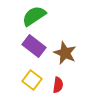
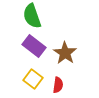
green semicircle: moved 2 px left; rotated 75 degrees counterclockwise
brown star: rotated 10 degrees clockwise
yellow square: moved 1 px right, 1 px up
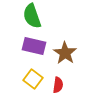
purple rectangle: rotated 25 degrees counterclockwise
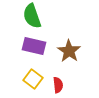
brown star: moved 4 px right, 2 px up
red semicircle: rotated 14 degrees counterclockwise
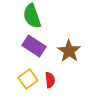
purple rectangle: rotated 20 degrees clockwise
yellow square: moved 5 px left; rotated 18 degrees clockwise
red semicircle: moved 8 px left, 5 px up
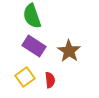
yellow square: moved 3 px left, 2 px up
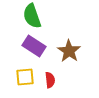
yellow square: rotated 30 degrees clockwise
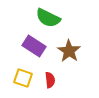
green semicircle: moved 16 px right, 2 px down; rotated 45 degrees counterclockwise
yellow square: moved 2 px left, 1 px down; rotated 24 degrees clockwise
